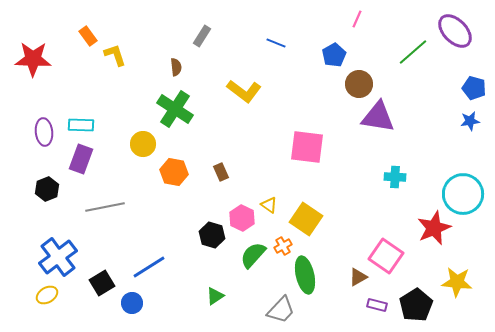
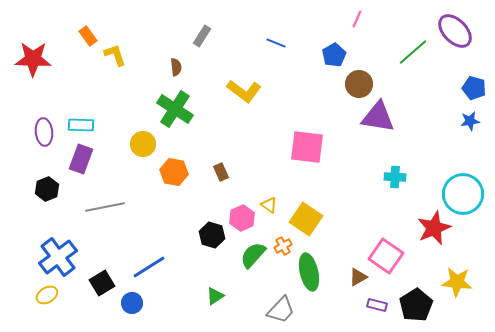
pink hexagon at (242, 218): rotated 10 degrees clockwise
green ellipse at (305, 275): moved 4 px right, 3 px up
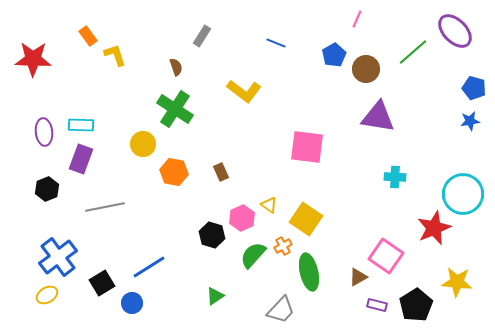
brown semicircle at (176, 67): rotated 12 degrees counterclockwise
brown circle at (359, 84): moved 7 px right, 15 px up
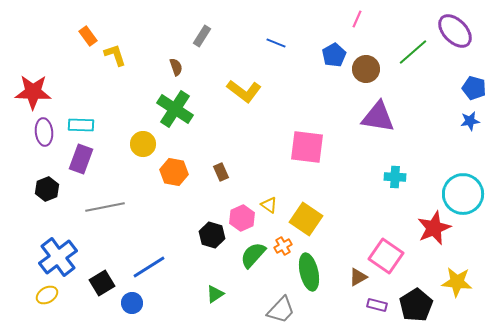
red star at (33, 59): moved 33 px down
green triangle at (215, 296): moved 2 px up
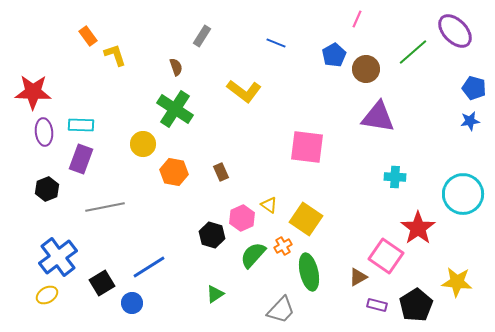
red star at (434, 228): moved 16 px left; rotated 12 degrees counterclockwise
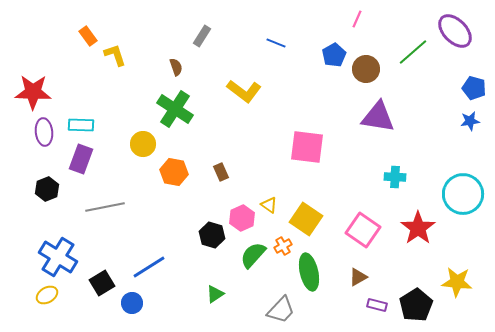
pink square at (386, 256): moved 23 px left, 26 px up
blue cross at (58, 257): rotated 21 degrees counterclockwise
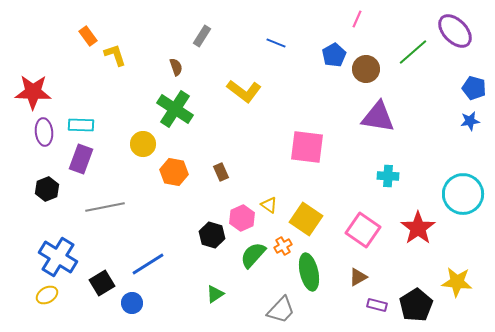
cyan cross at (395, 177): moved 7 px left, 1 px up
blue line at (149, 267): moved 1 px left, 3 px up
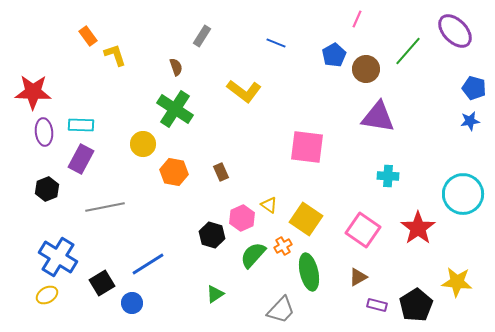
green line at (413, 52): moved 5 px left, 1 px up; rotated 8 degrees counterclockwise
purple rectangle at (81, 159): rotated 8 degrees clockwise
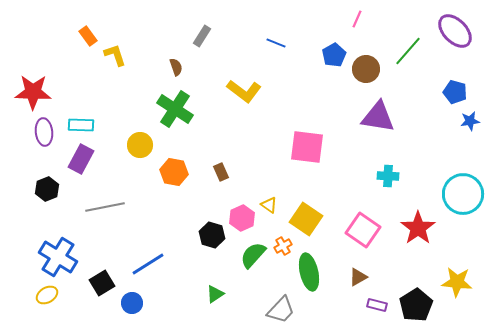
blue pentagon at (474, 88): moved 19 px left, 4 px down
yellow circle at (143, 144): moved 3 px left, 1 px down
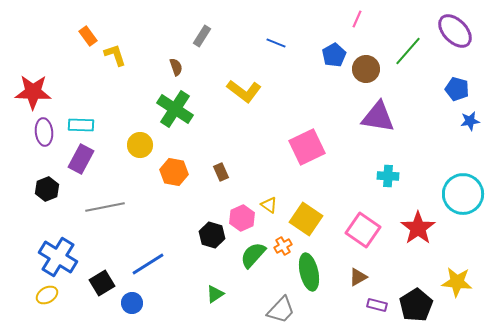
blue pentagon at (455, 92): moved 2 px right, 3 px up
pink square at (307, 147): rotated 33 degrees counterclockwise
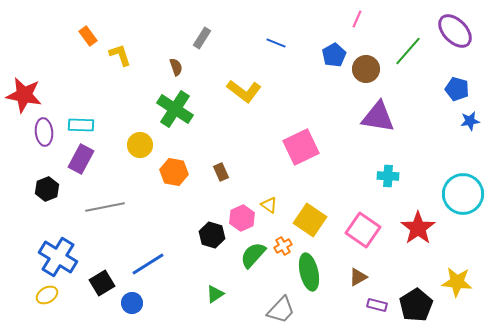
gray rectangle at (202, 36): moved 2 px down
yellow L-shape at (115, 55): moved 5 px right
red star at (33, 92): moved 9 px left, 3 px down; rotated 9 degrees clockwise
pink square at (307, 147): moved 6 px left
yellow square at (306, 219): moved 4 px right, 1 px down
